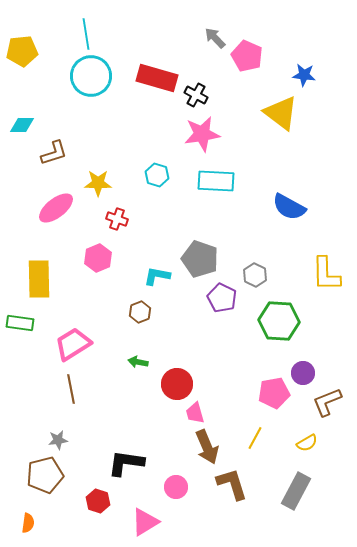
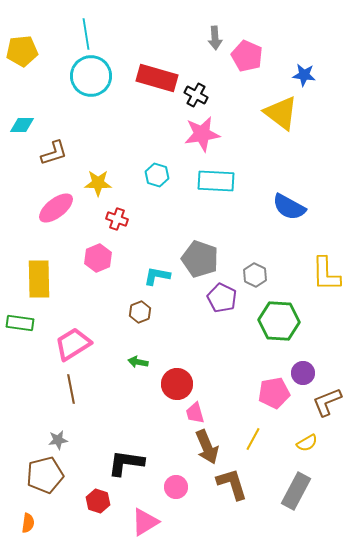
gray arrow at (215, 38): rotated 140 degrees counterclockwise
yellow line at (255, 438): moved 2 px left, 1 px down
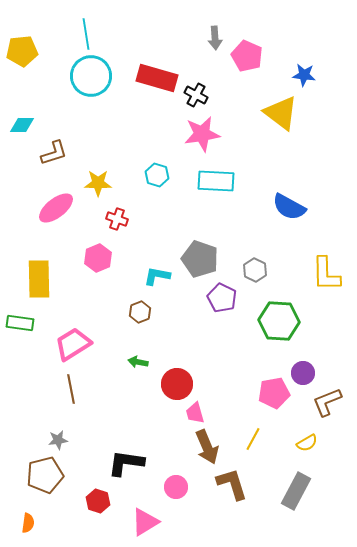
gray hexagon at (255, 275): moved 5 px up
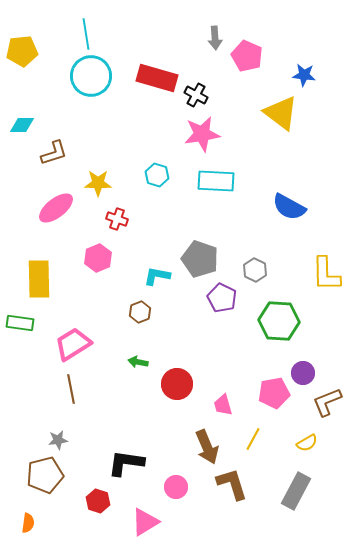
pink trapezoid at (195, 413): moved 28 px right, 8 px up
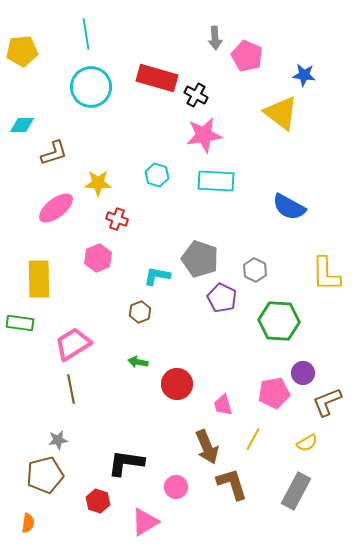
cyan circle at (91, 76): moved 11 px down
pink star at (202, 134): moved 2 px right, 1 px down
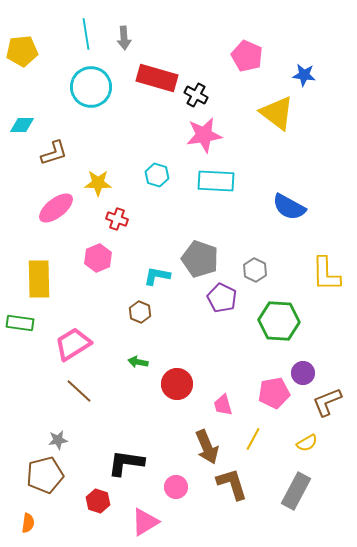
gray arrow at (215, 38): moved 91 px left
yellow triangle at (281, 113): moved 4 px left
brown hexagon at (140, 312): rotated 15 degrees counterclockwise
brown line at (71, 389): moved 8 px right, 2 px down; rotated 36 degrees counterclockwise
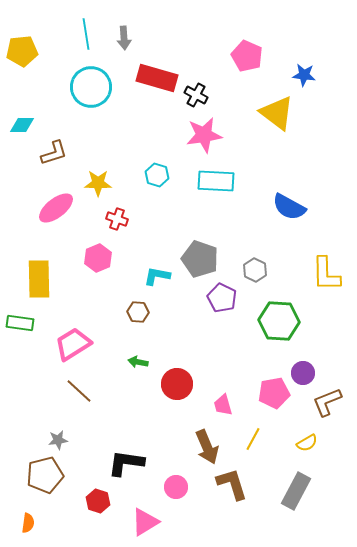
brown hexagon at (140, 312): moved 2 px left; rotated 20 degrees counterclockwise
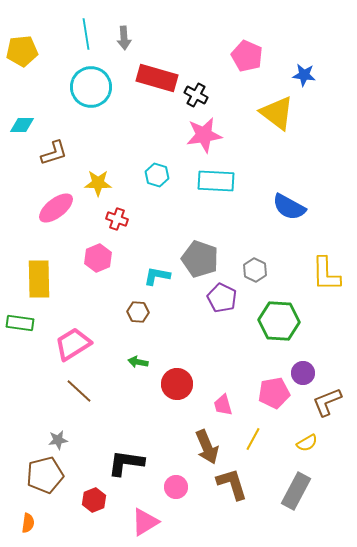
red hexagon at (98, 501): moved 4 px left, 1 px up; rotated 20 degrees clockwise
